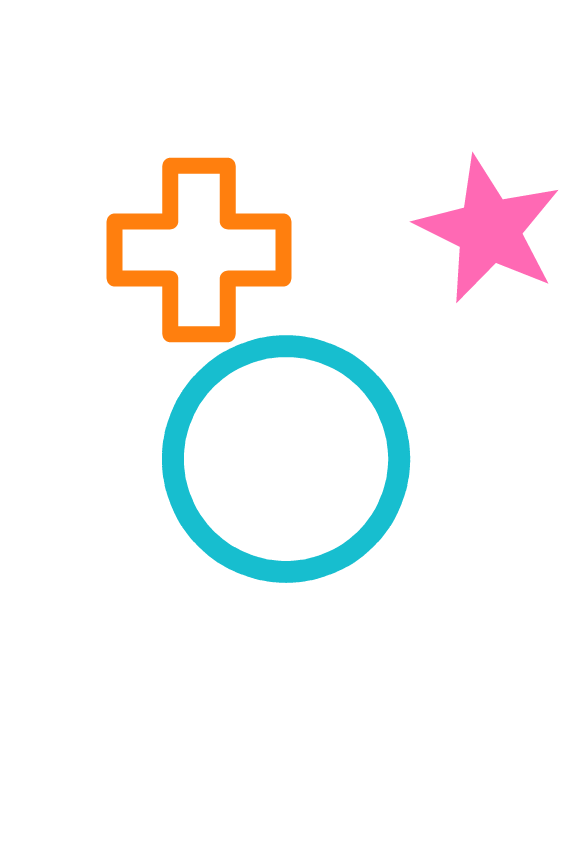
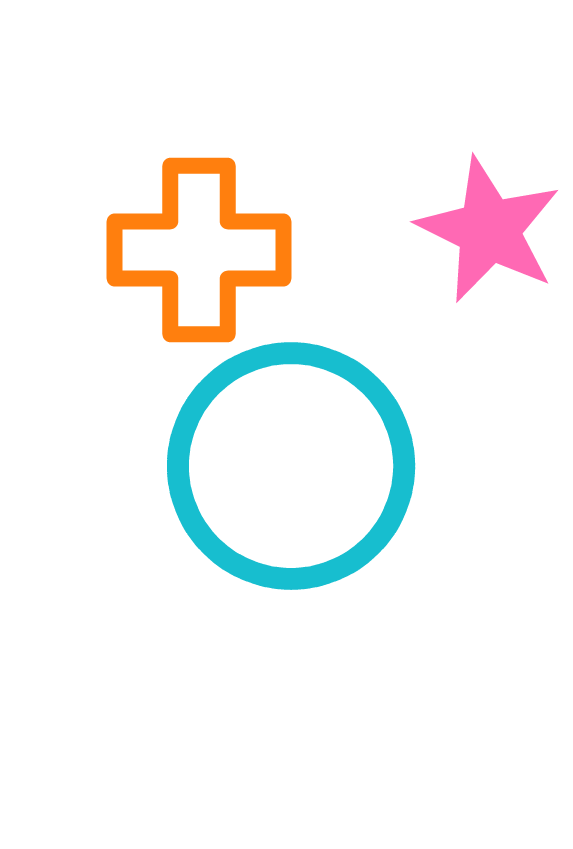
cyan circle: moved 5 px right, 7 px down
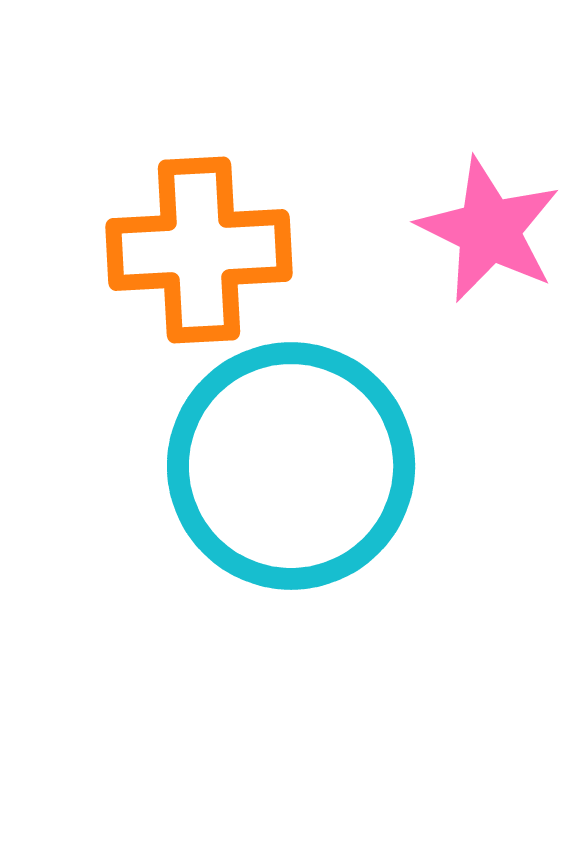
orange cross: rotated 3 degrees counterclockwise
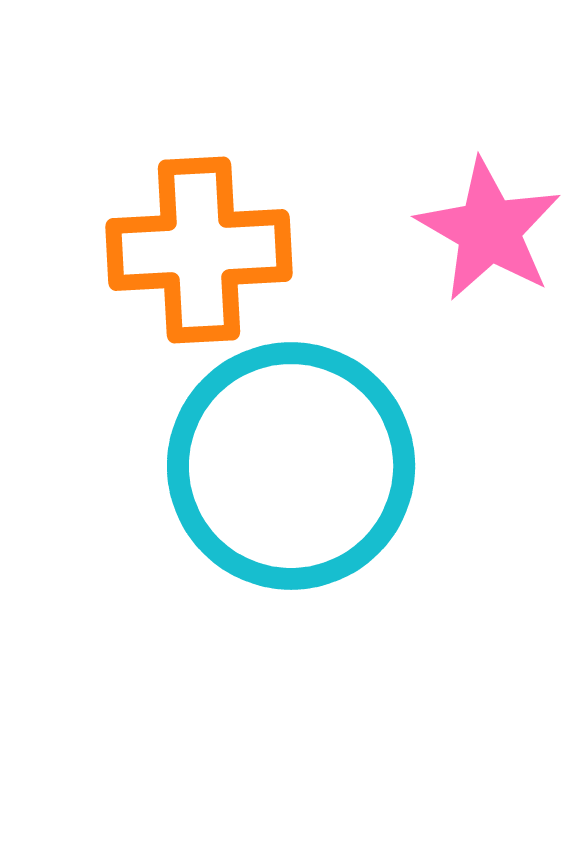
pink star: rotated 4 degrees clockwise
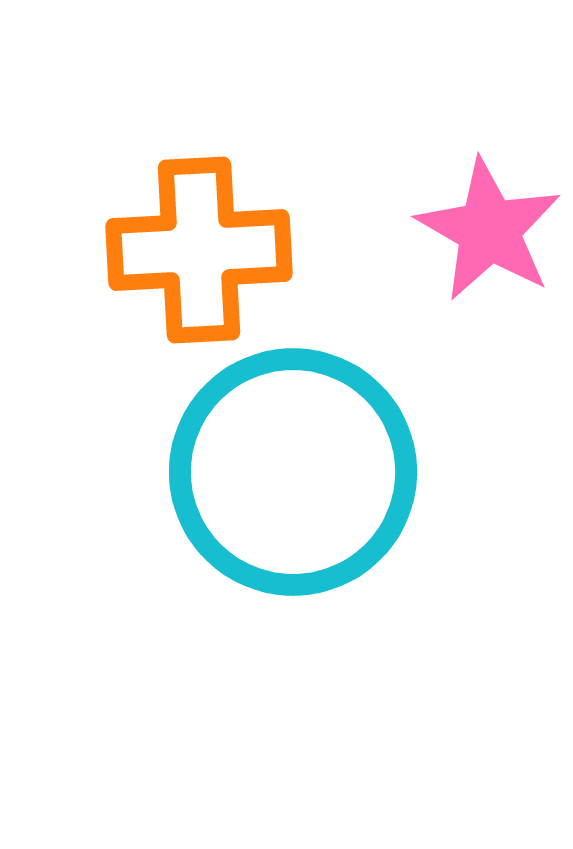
cyan circle: moved 2 px right, 6 px down
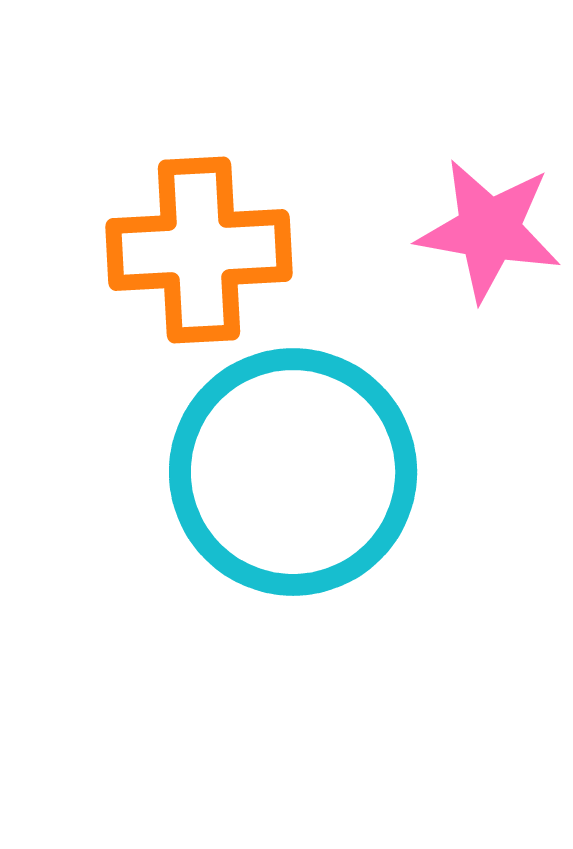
pink star: rotated 20 degrees counterclockwise
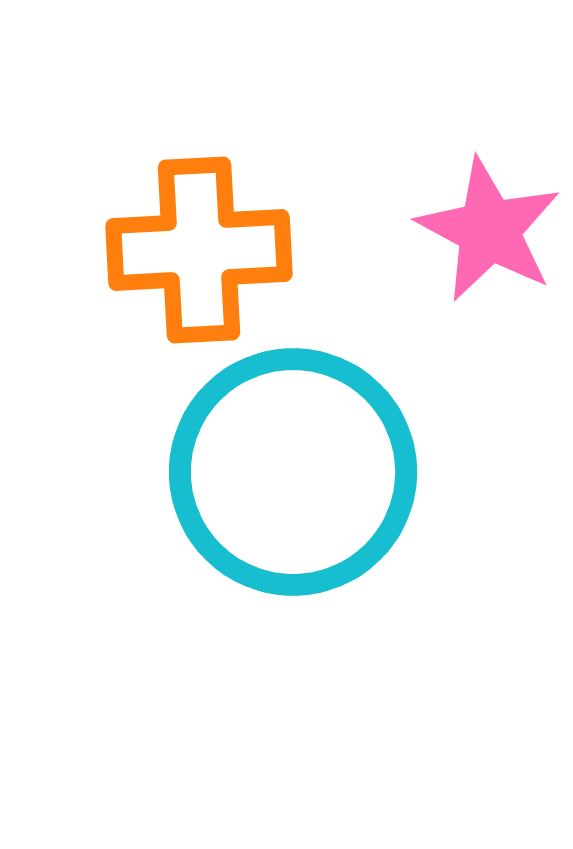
pink star: rotated 18 degrees clockwise
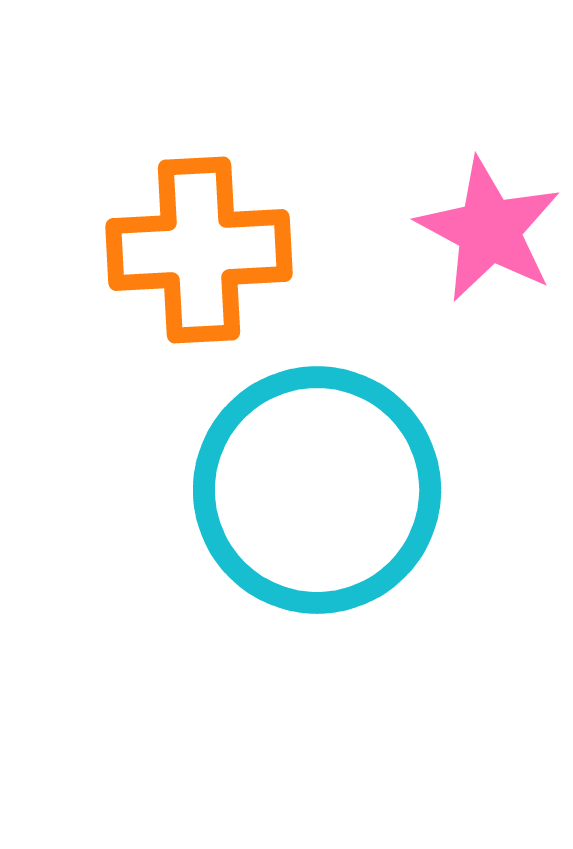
cyan circle: moved 24 px right, 18 px down
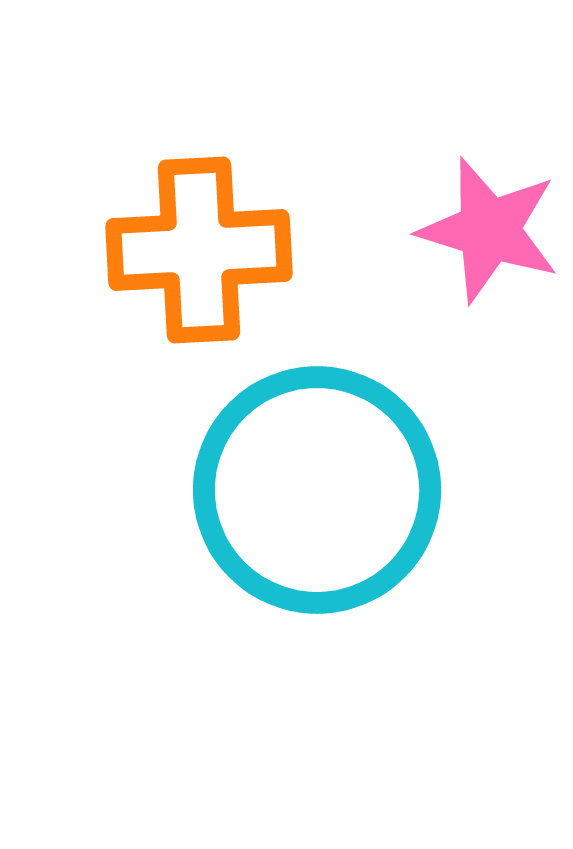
pink star: rotated 11 degrees counterclockwise
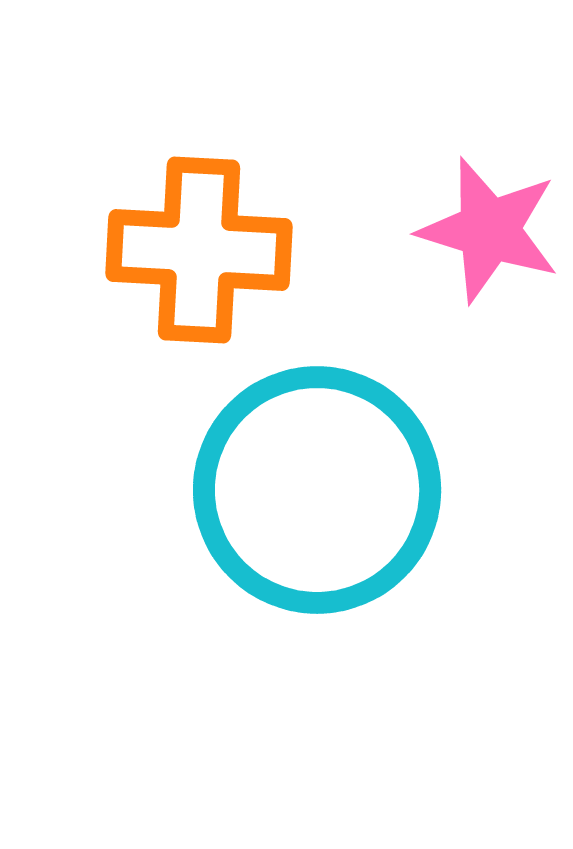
orange cross: rotated 6 degrees clockwise
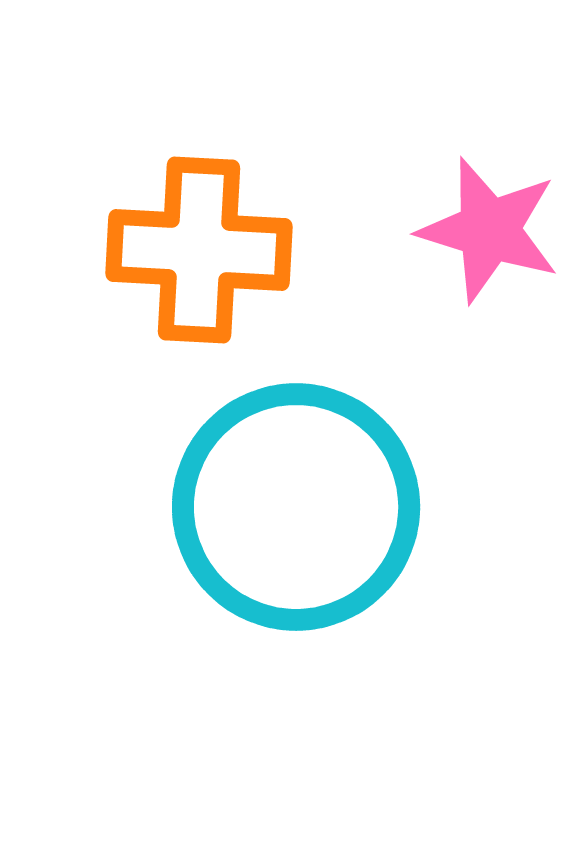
cyan circle: moved 21 px left, 17 px down
